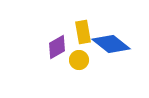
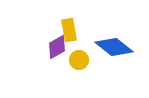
yellow rectangle: moved 14 px left, 2 px up
blue diamond: moved 3 px right, 3 px down
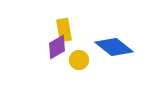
yellow rectangle: moved 5 px left
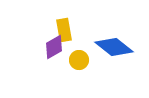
purple diamond: moved 3 px left
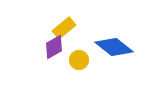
yellow rectangle: moved 2 px up; rotated 60 degrees clockwise
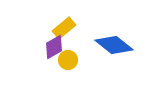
blue diamond: moved 2 px up
yellow circle: moved 11 px left
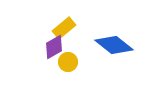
yellow circle: moved 2 px down
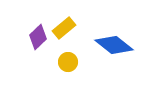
purple diamond: moved 16 px left, 10 px up; rotated 15 degrees counterclockwise
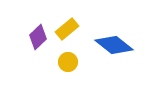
yellow rectangle: moved 3 px right, 1 px down
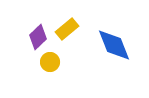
blue diamond: rotated 30 degrees clockwise
yellow circle: moved 18 px left
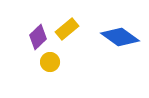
blue diamond: moved 6 px right, 8 px up; rotated 33 degrees counterclockwise
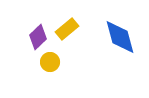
blue diamond: rotated 39 degrees clockwise
